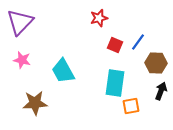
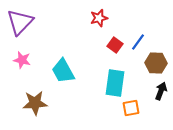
red square: rotated 14 degrees clockwise
orange square: moved 2 px down
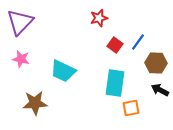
pink star: moved 1 px left, 1 px up
cyan trapezoid: rotated 36 degrees counterclockwise
black arrow: moved 1 px left, 1 px up; rotated 84 degrees counterclockwise
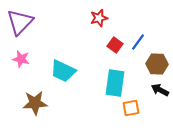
brown hexagon: moved 1 px right, 1 px down
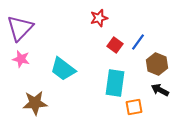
purple triangle: moved 6 px down
brown hexagon: rotated 20 degrees clockwise
cyan trapezoid: moved 2 px up; rotated 12 degrees clockwise
orange square: moved 3 px right, 1 px up
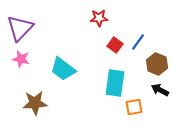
red star: rotated 12 degrees clockwise
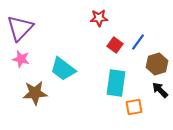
brown hexagon: rotated 20 degrees clockwise
cyan rectangle: moved 1 px right
black arrow: rotated 18 degrees clockwise
brown star: moved 10 px up
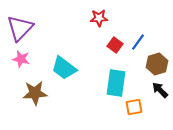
cyan trapezoid: moved 1 px right, 1 px up
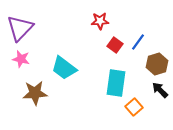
red star: moved 1 px right, 3 px down
orange square: rotated 30 degrees counterclockwise
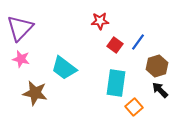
brown hexagon: moved 2 px down
brown star: rotated 15 degrees clockwise
